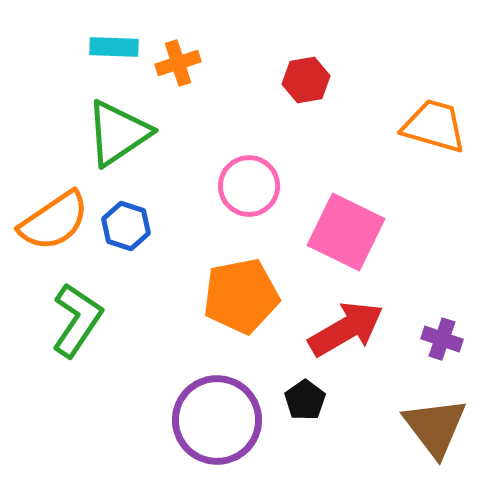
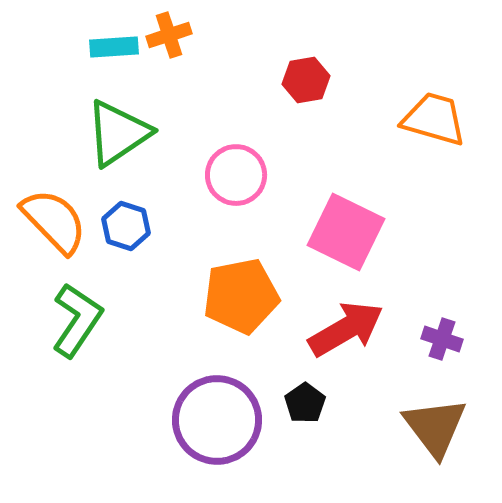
cyan rectangle: rotated 6 degrees counterclockwise
orange cross: moved 9 px left, 28 px up
orange trapezoid: moved 7 px up
pink circle: moved 13 px left, 11 px up
orange semicircle: rotated 100 degrees counterclockwise
black pentagon: moved 3 px down
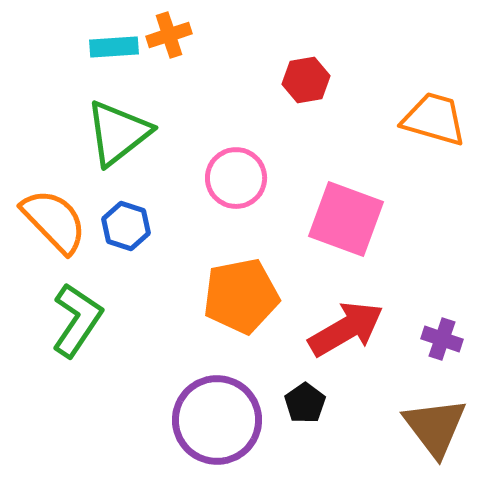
green triangle: rotated 4 degrees counterclockwise
pink circle: moved 3 px down
pink square: moved 13 px up; rotated 6 degrees counterclockwise
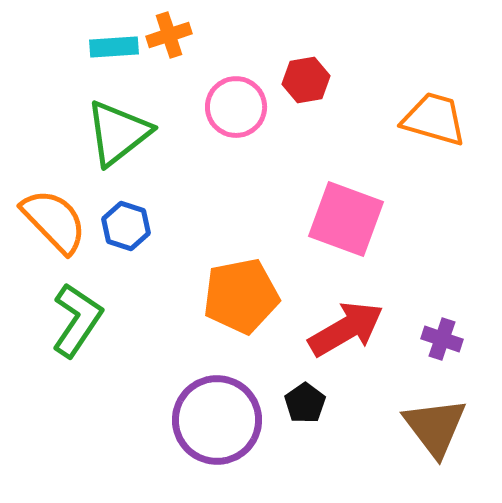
pink circle: moved 71 px up
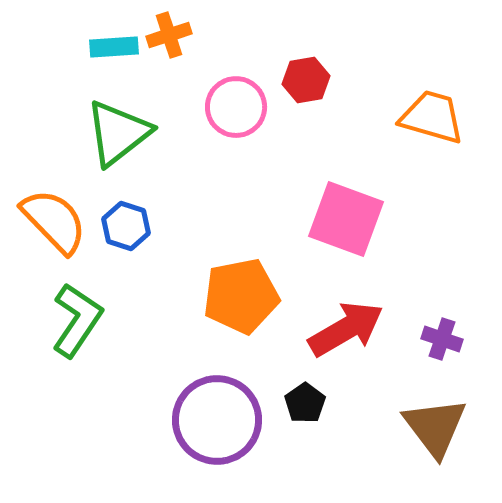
orange trapezoid: moved 2 px left, 2 px up
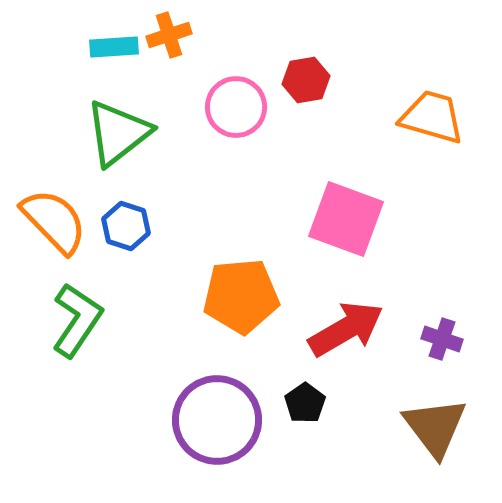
orange pentagon: rotated 6 degrees clockwise
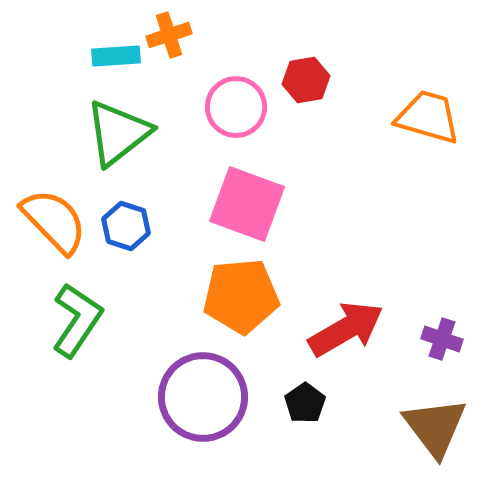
cyan rectangle: moved 2 px right, 9 px down
orange trapezoid: moved 4 px left
pink square: moved 99 px left, 15 px up
purple circle: moved 14 px left, 23 px up
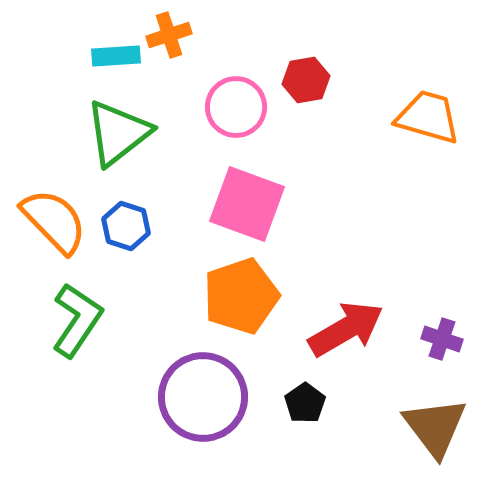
orange pentagon: rotated 14 degrees counterclockwise
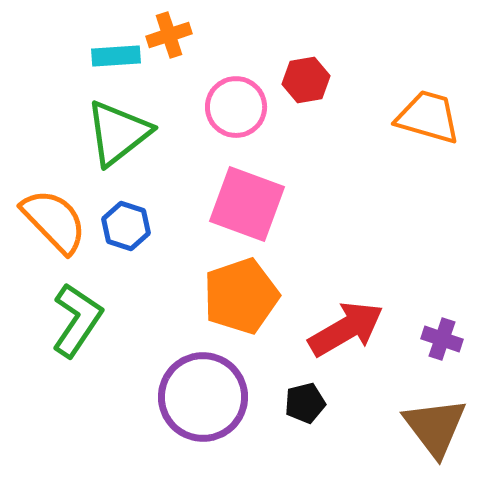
black pentagon: rotated 21 degrees clockwise
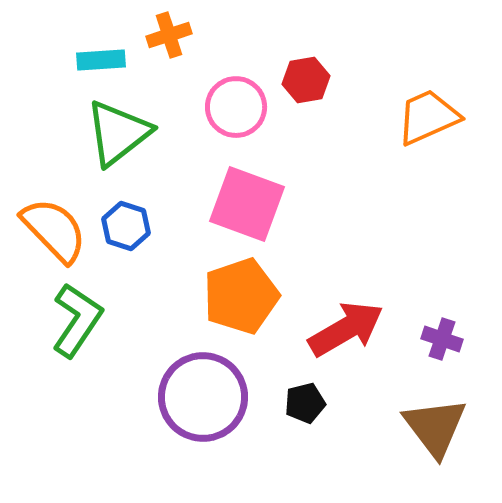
cyan rectangle: moved 15 px left, 4 px down
orange trapezoid: rotated 40 degrees counterclockwise
orange semicircle: moved 9 px down
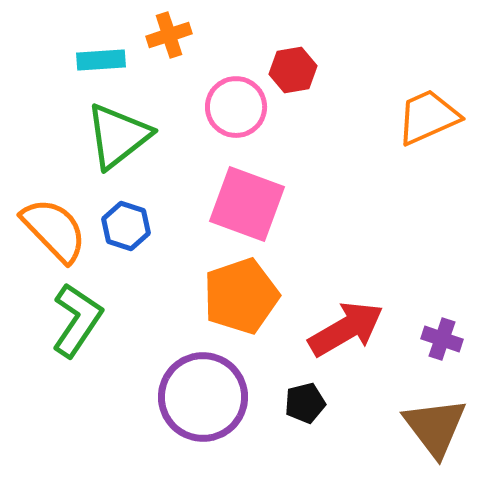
red hexagon: moved 13 px left, 10 px up
green triangle: moved 3 px down
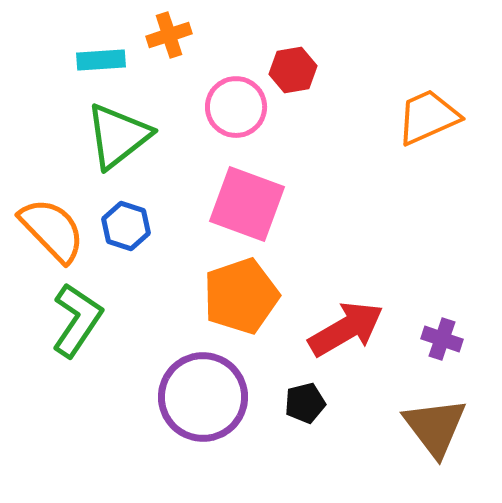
orange semicircle: moved 2 px left
